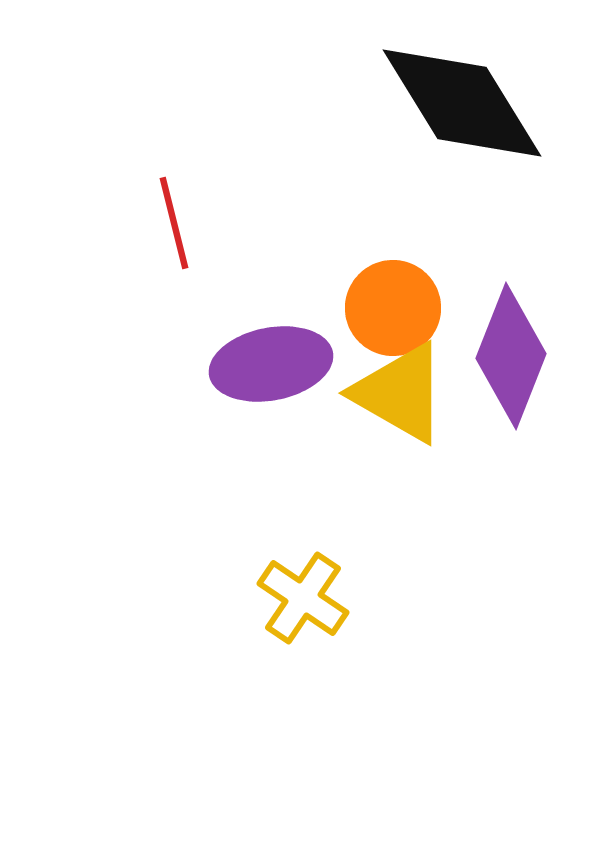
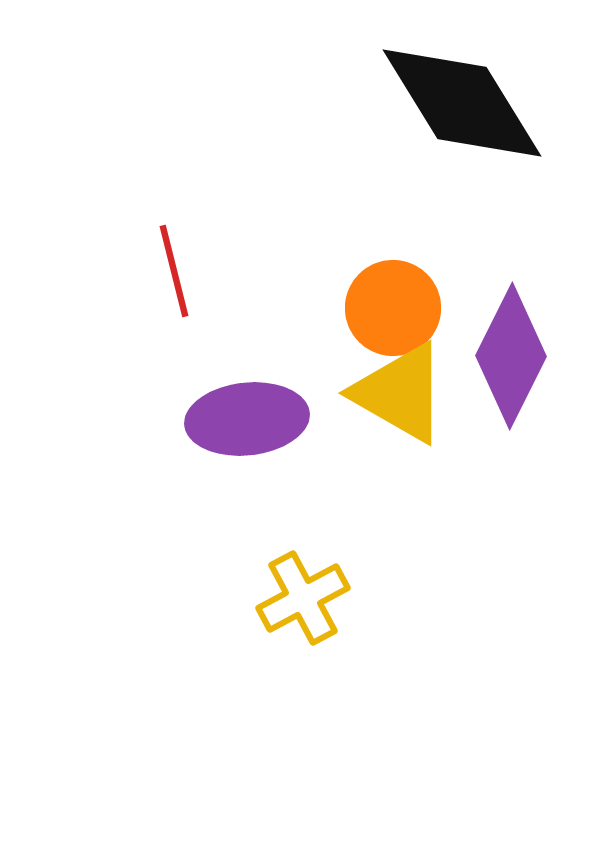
red line: moved 48 px down
purple diamond: rotated 5 degrees clockwise
purple ellipse: moved 24 px left, 55 px down; rotated 5 degrees clockwise
yellow cross: rotated 28 degrees clockwise
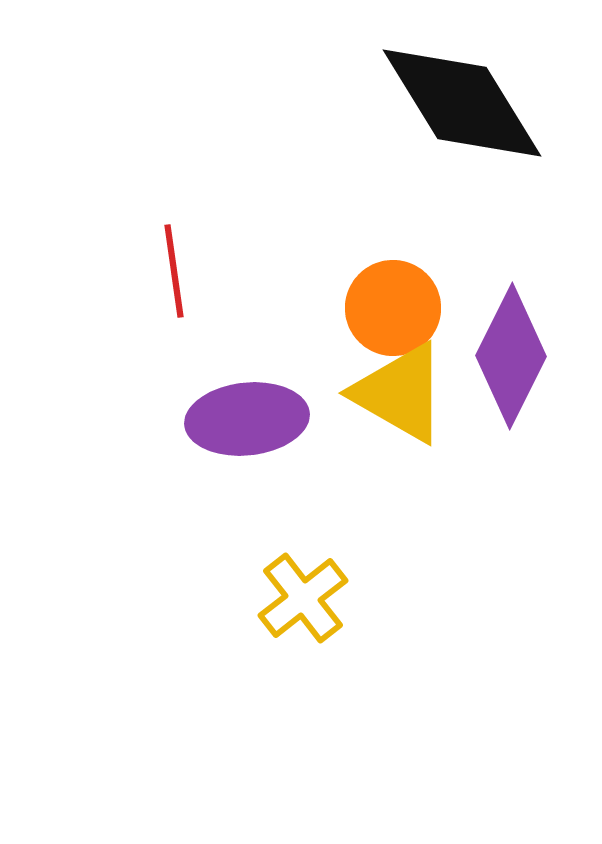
red line: rotated 6 degrees clockwise
yellow cross: rotated 10 degrees counterclockwise
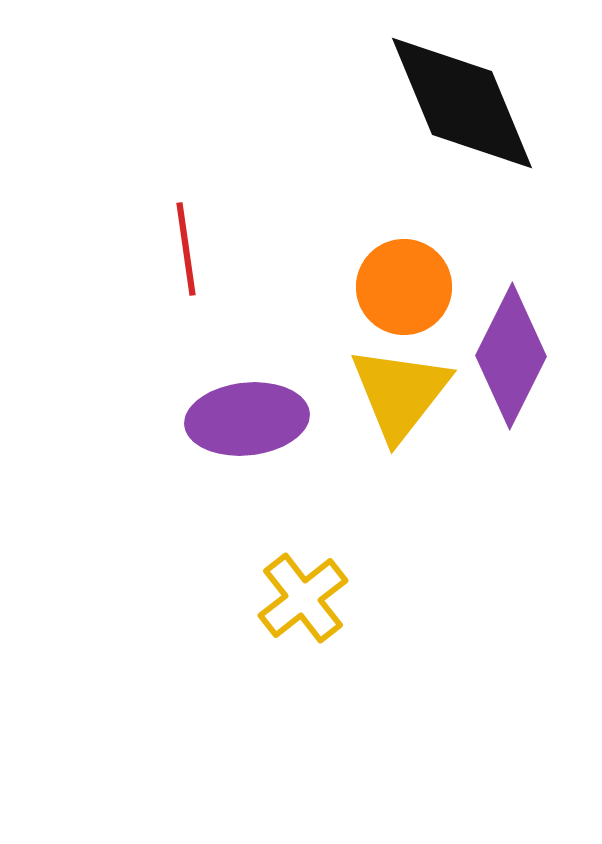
black diamond: rotated 9 degrees clockwise
red line: moved 12 px right, 22 px up
orange circle: moved 11 px right, 21 px up
yellow triangle: rotated 38 degrees clockwise
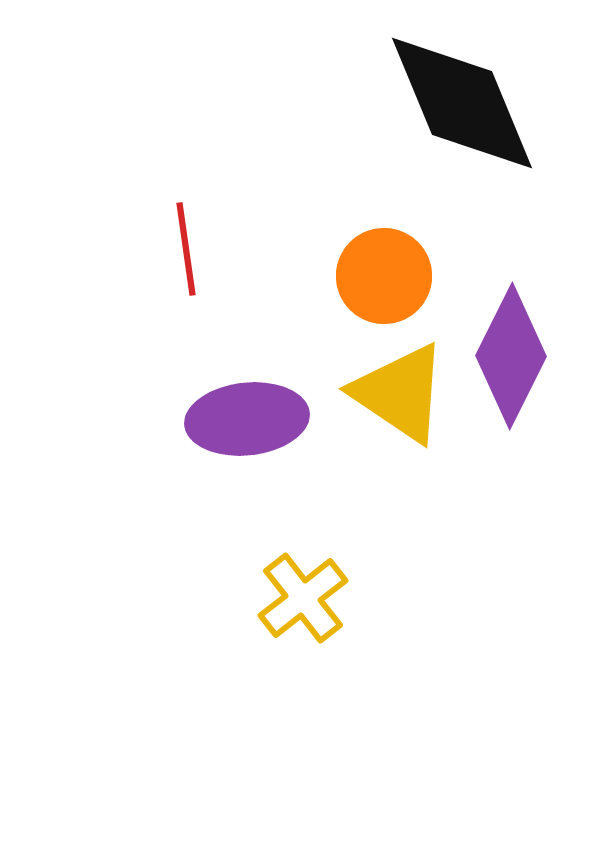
orange circle: moved 20 px left, 11 px up
yellow triangle: rotated 34 degrees counterclockwise
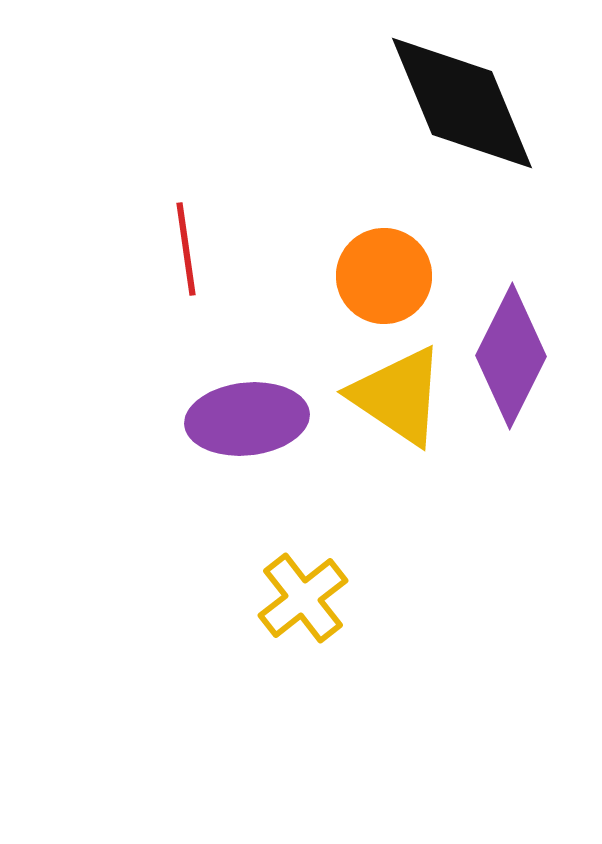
yellow triangle: moved 2 px left, 3 px down
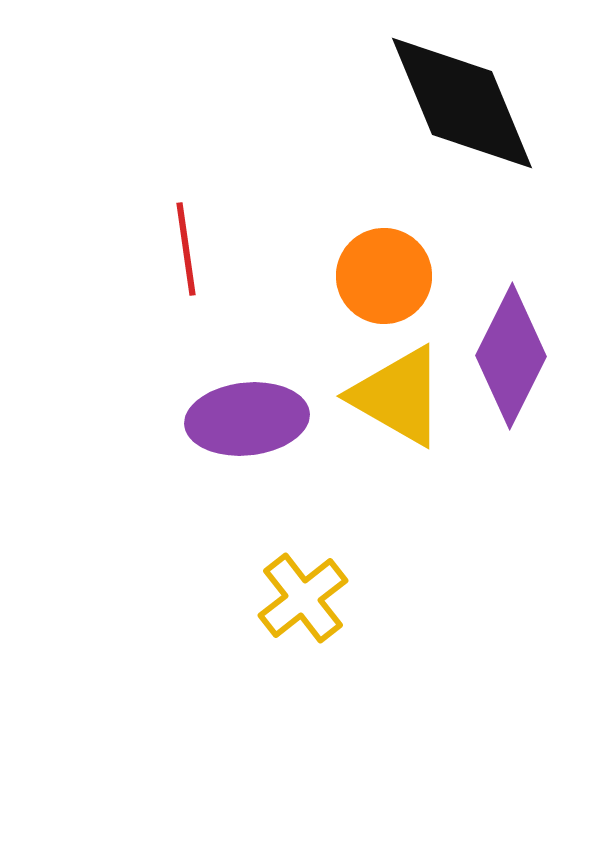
yellow triangle: rotated 4 degrees counterclockwise
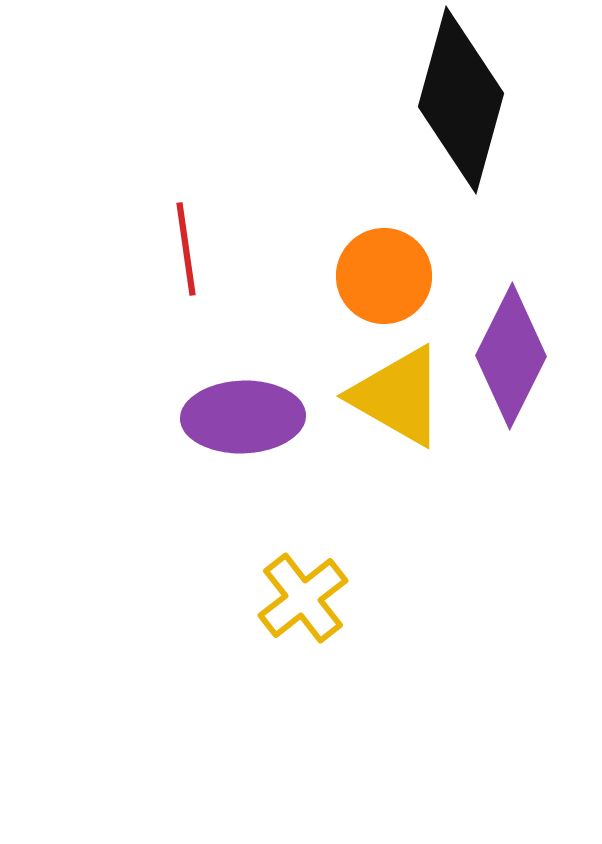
black diamond: moved 1 px left, 3 px up; rotated 38 degrees clockwise
purple ellipse: moved 4 px left, 2 px up; rotated 4 degrees clockwise
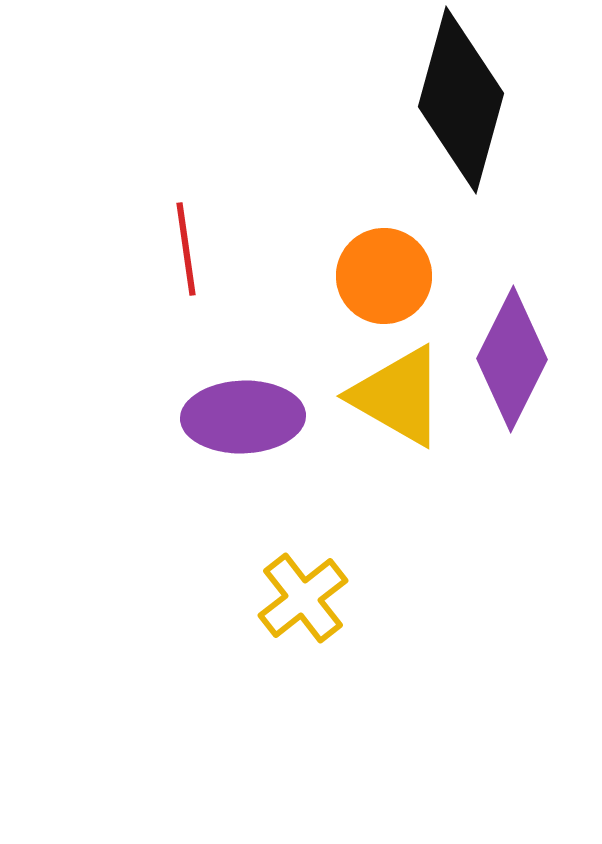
purple diamond: moved 1 px right, 3 px down
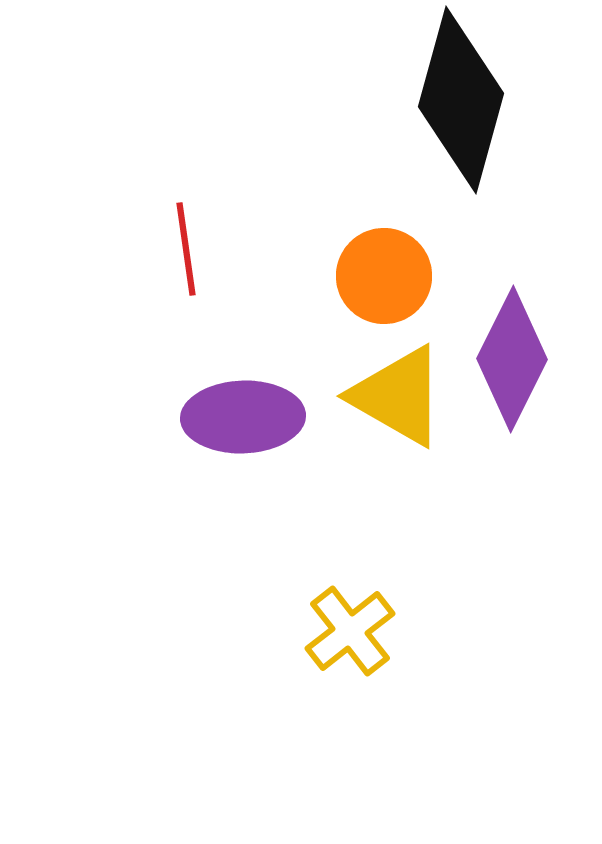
yellow cross: moved 47 px right, 33 px down
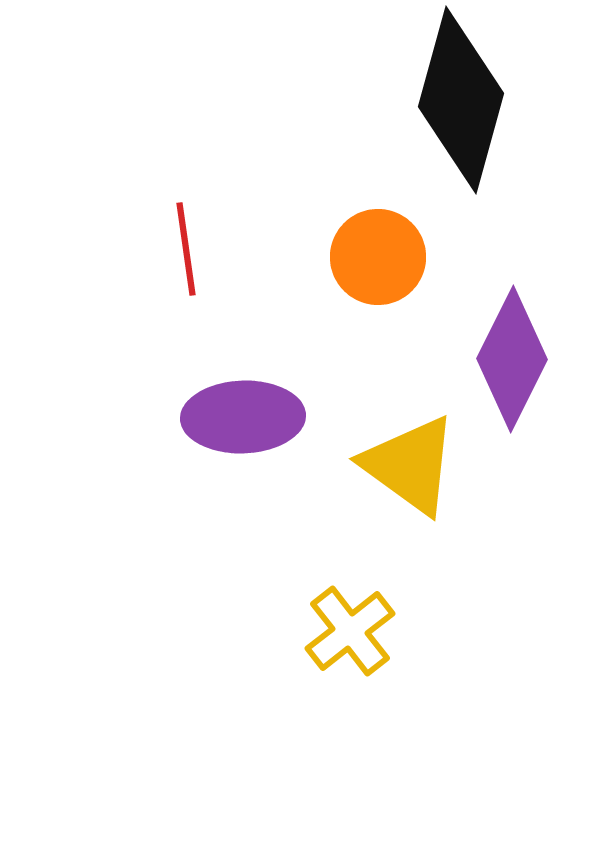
orange circle: moved 6 px left, 19 px up
yellow triangle: moved 12 px right, 69 px down; rotated 6 degrees clockwise
